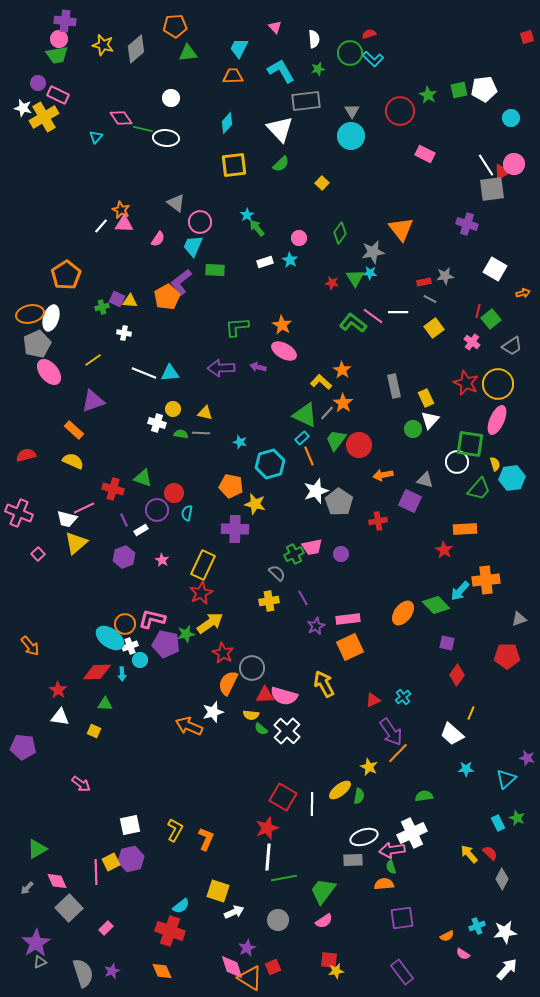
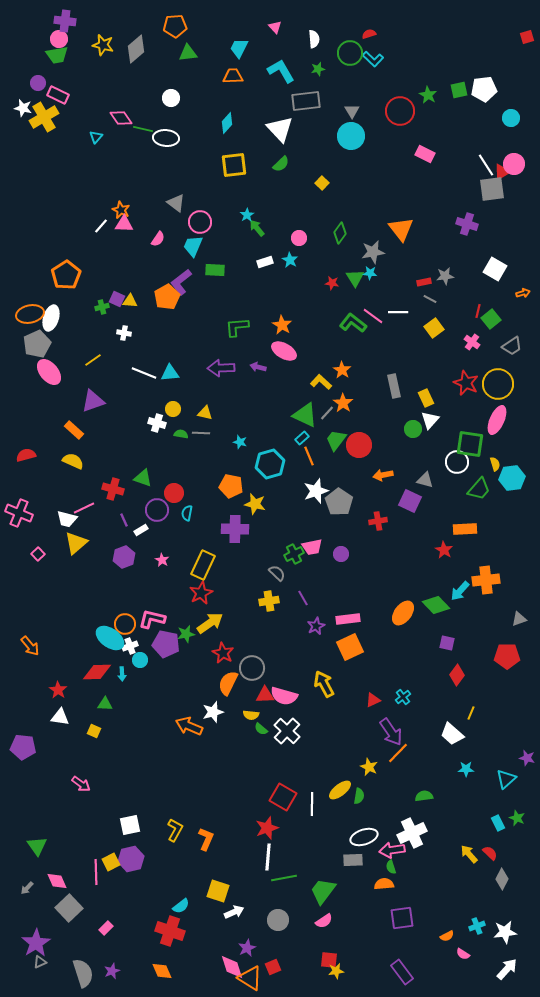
green triangle at (37, 849): moved 3 px up; rotated 35 degrees counterclockwise
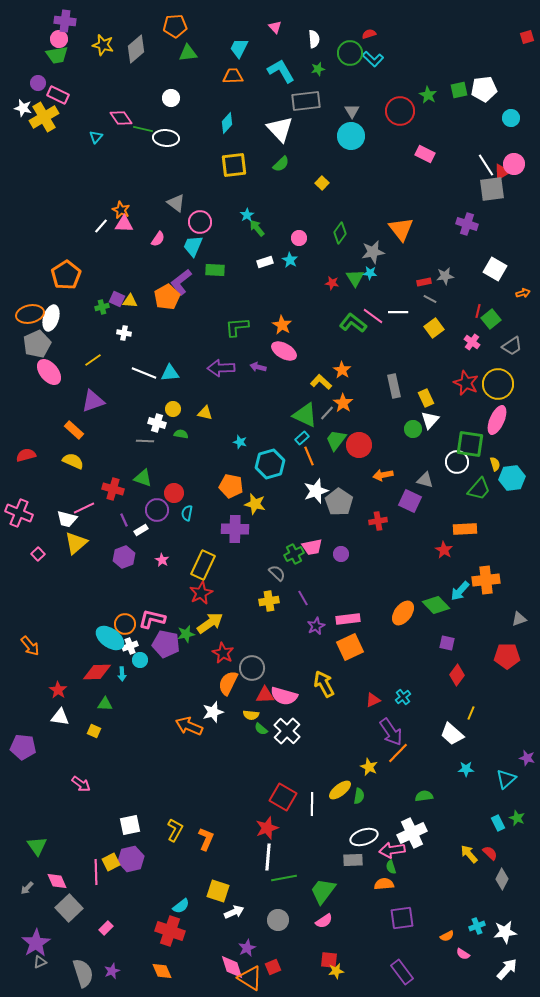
gray line at (201, 433): moved 56 px left, 8 px down
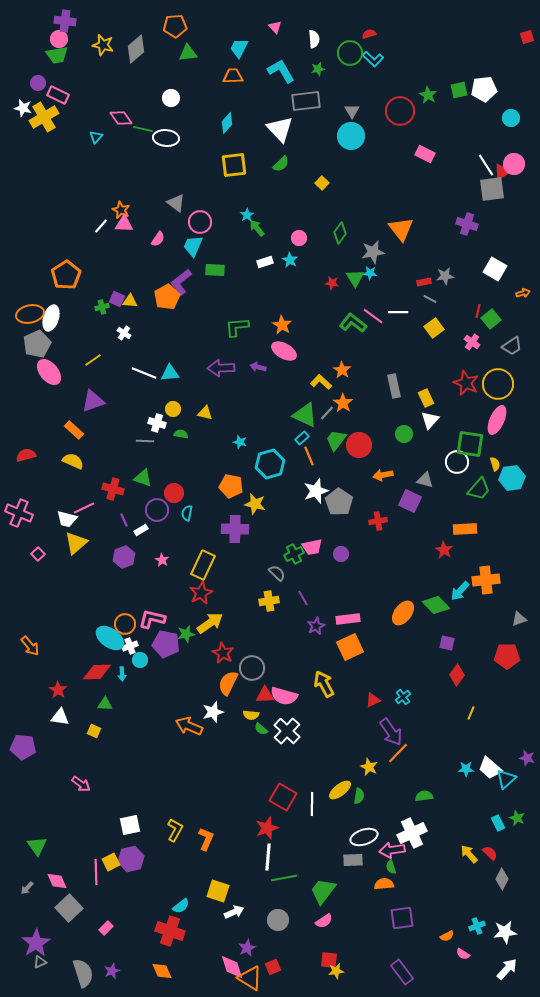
white cross at (124, 333): rotated 24 degrees clockwise
green circle at (413, 429): moved 9 px left, 5 px down
white trapezoid at (452, 734): moved 38 px right, 34 px down
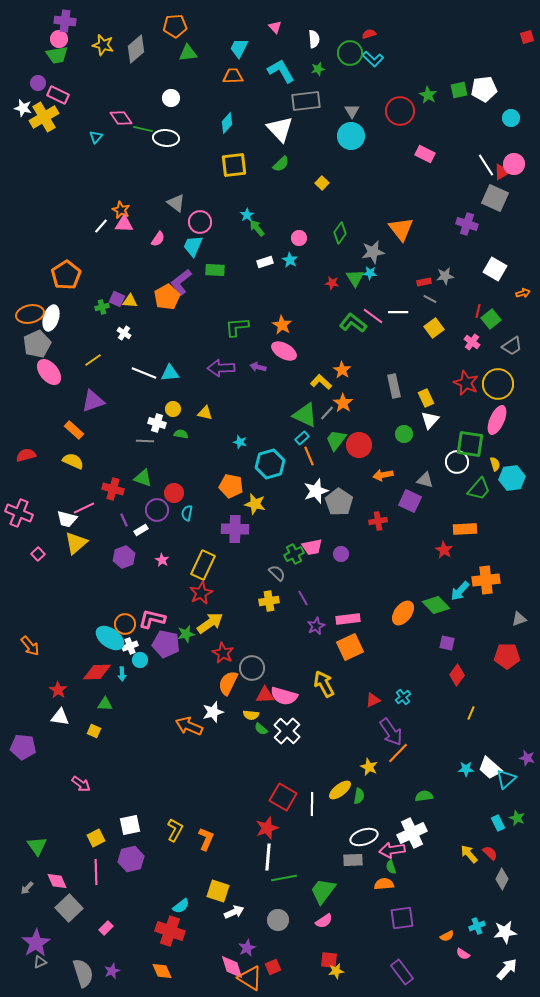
gray square at (492, 189): moved 3 px right, 9 px down; rotated 32 degrees clockwise
yellow square at (111, 862): moved 15 px left, 24 px up
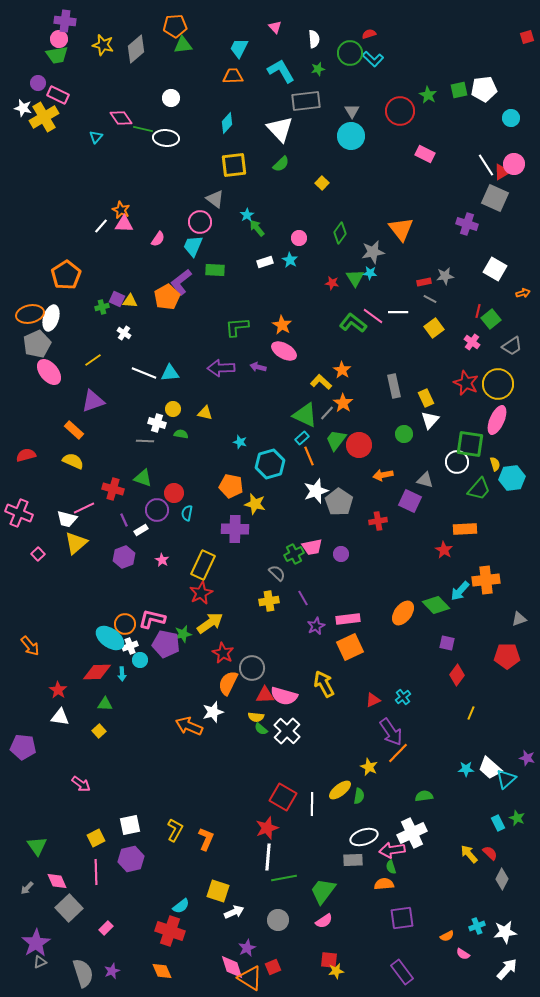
green triangle at (188, 53): moved 5 px left, 8 px up
gray triangle at (176, 203): moved 39 px right, 4 px up
green star at (186, 634): moved 3 px left
yellow semicircle at (251, 715): moved 5 px right, 2 px down
yellow square at (94, 731): moved 5 px right; rotated 24 degrees clockwise
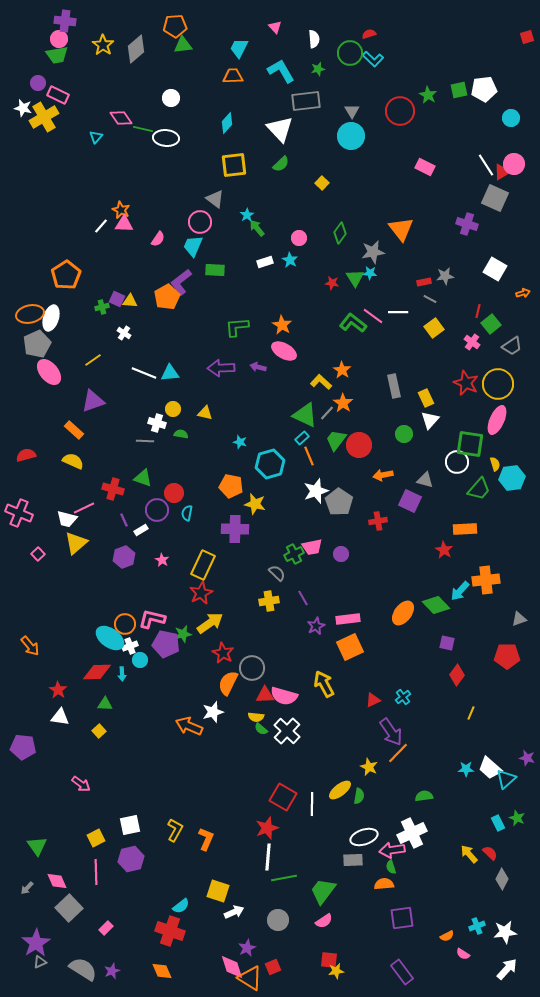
yellow star at (103, 45): rotated 20 degrees clockwise
pink rectangle at (425, 154): moved 13 px down
green square at (491, 319): moved 5 px down
gray semicircle at (83, 973): moved 4 px up; rotated 40 degrees counterclockwise
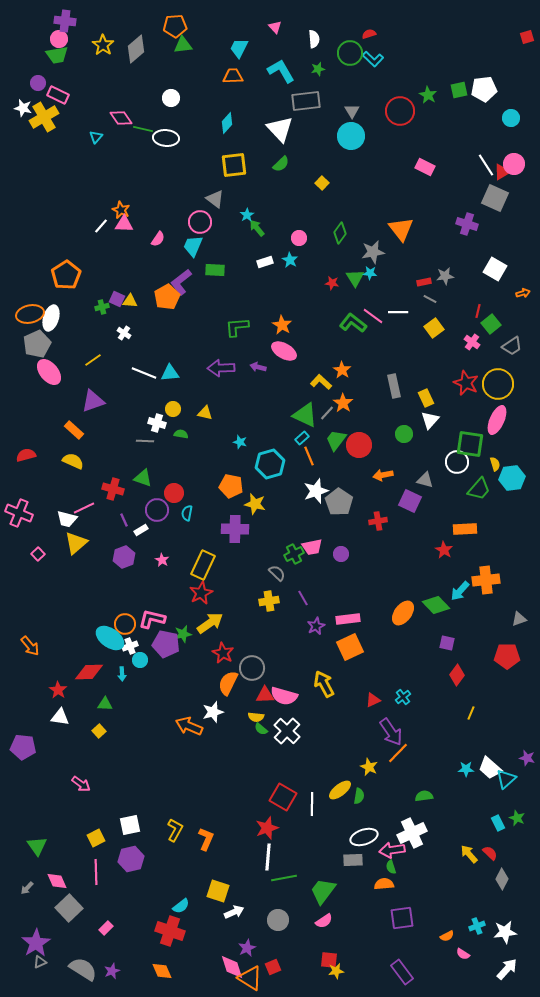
red diamond at (97, 672): moved 8 px left
